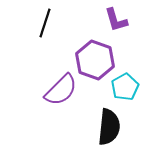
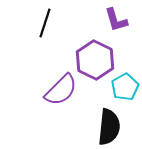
purple hexagon: rotated 6 degrees clockwise
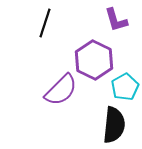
purple hexagon: moved 1 px left
black semicircle: moved 5 px right, 2 px up
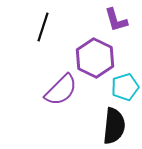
black line: moved 2 px left, 4 px down
purple hexagon: moved 1 px right, 2 px up
cyan pentagon: rotated 12 degrees clockwise
black semicircle: moved 1 px down
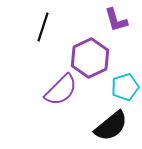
purple hexagon: moved 5 px left; rotated 9 degrees clockwise
black semicircle: moved 3 px left; rotated 45 degrees clockwise
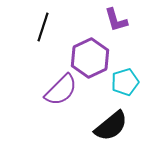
cyan pentagon: moved 5 px up
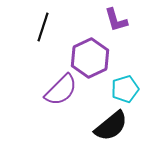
cyan pentagon: moved 7 px down
